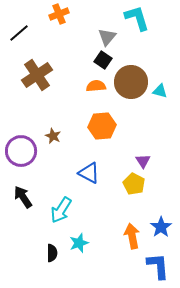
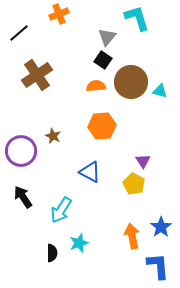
blue triangle: moved 1 px right, 1 px up
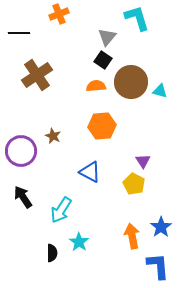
black line: rotated 40 degrees clockwise
cyan star: moved 1 px up; rotated 18 degrees counterclockwise
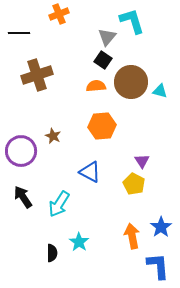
cyan L-shape: moved 5 px left, 3 px down
brown cross: rotated 16 degrees clockwise
purple triangle: moved 1 px left
cyan arrow: moved 2 px left, 6 px up
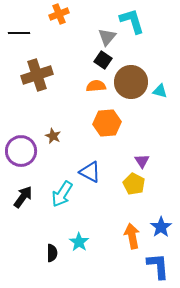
orange hexagon: moved 5 px right, 3 px up
black arrow: rotated 70 degrees clockwise
cyan arrow: moved 3 px right, 10 px up
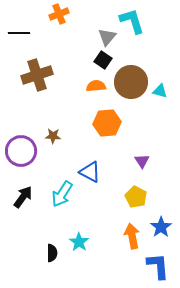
brown star: rotated 21 degrees counterclockwise
yellow pentagon: moved 2 px right, 13 px down
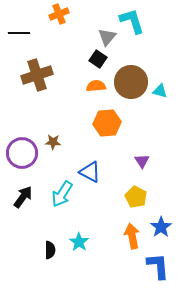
black square: moved 5 px left, 1 px up
brown star: moved 6 px down
purple circle: moved 1 px right, 2 px down
black semicircle: moved 2 px left, 3 px up
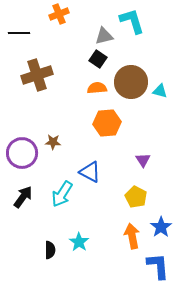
gray triangle: moved 3 px left, 1 px up; rotated 36 degrees clockwise
orange semicircle: moved 1 px right, 2 px down
purple triangle: moved 1 px right, 1 px up
